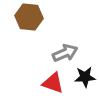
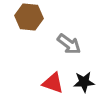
gray arrow: moved 4 px right, 9 px up; rotated 60 degrees clockwise
black star: moved 1 px left, 5 px down
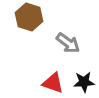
brown hexagon: rotated 12 degrees clockwise
gray arrow: moved 1 px left, 1 px up
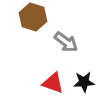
brown hexagon: moved 4 px right
gray arrow: moved 2 px left, 1 px up
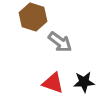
gray arrow: moved 6 px left
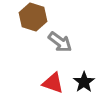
black star: rotated 30 degrees counterclockwise
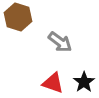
brown hexagon: moved 15 px left
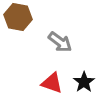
brown hexagon: rotated 8 degrees counterclockwise
red triangle: moved 1 px left
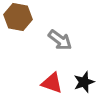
gray arrow: moved 2 px up
black star: rotated 15 degrees clockwise
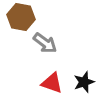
brown hexagon: moved 3 px right
gray arrow: moved 15 px left, 3 px down
